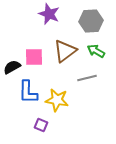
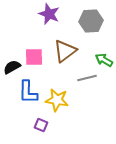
green arrow: moved 8 px right, 9 px down
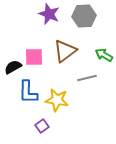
gray hexagon: moved 7 px left, 5 px up
green arrow: moved 5 px up
black semicircle: moved 1 px right
purple square: moved 1 px right, 1 px down; rotated 32 degrees clockwise
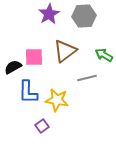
purple star: rotated 20 degrees clockwise
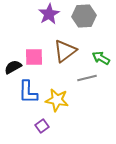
green arrow: moved 3 px left, 3 px down
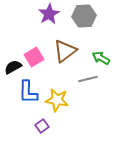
pink square: rotated 30 degrees counterclockwise
gray line: moved 1 px right, 1 px down
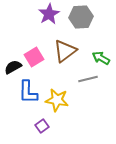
gray hexagon: moved 3 px left, 1 px down
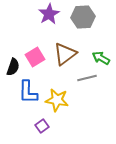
gray hexagon: moved 2 px right
brown triangle: moved 3 px down
pink square: moved 1 px right
black semicircle: rotated 138 degrees clockwise
gray line: moved 1 px left, 1 px up
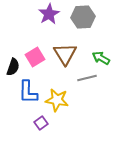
brown triangle: rotated 25 degrees counterclockwise
purple square: moved 1 px left, 3 px up
